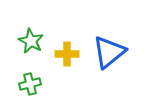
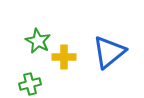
green star: moved 7 px right
yellow cross: moved 3 px left, 3 px down
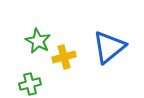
blue triangle: moved 5 px up
yellow cross: rotated 15 degrees counterclockwise
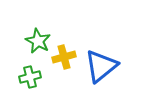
blue triangle: moved 8 px left, 19 px down
green cross: moved 7 px up
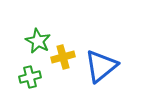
yellow cross: moved 1 px left
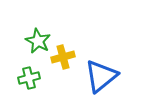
blue triangle: moved 10 px down
green cross: moved 1 px left, 1 px down
